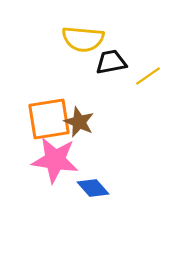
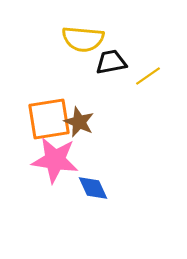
blue diamond: rotated 16 degrees clockwise
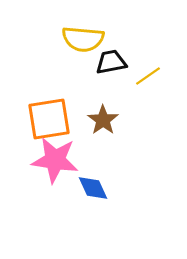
brown star: moved 24 px right, 2 px up; rotated 12 degrees clockwise
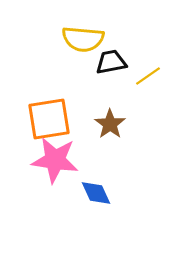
brown star: moved 7 px right, 4 px down
blue diamond: moved 3 px right, 5 px down
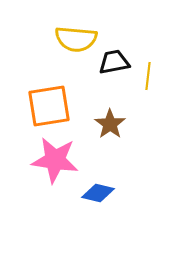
yellow semicircle: moved 7 px left
black trapezoid: moved 3 px right
yellow line: rotated 48 degrees counterclockwise
orange square: moved 13 px up
blue diamond: moved 2 px right; rotated 52 degrees counterclockwise
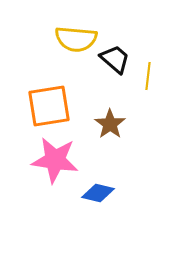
black trapezoid: moved 1 px right, 3 px up; rotated 52 degrees clockwise
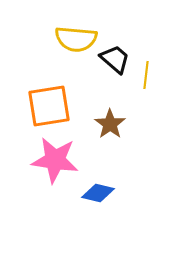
yellow line: moved 2 px left, 1 px up
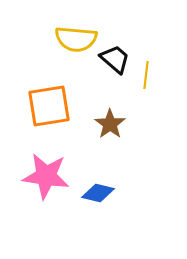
pink star: moved 9 px left, 16 px down
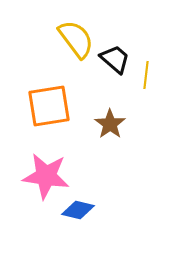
yellow semicircle: rotated 132 degrees counterclockwise
blue diamond: moved 20 px left, 17 px down
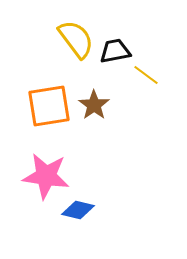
black trapezoid: moved 8 px up; rotated 52 degrees counterclockwise
yellow line: rotated 60 degrees counterclockwise
brown star: moved 16 px left, 19 px up
